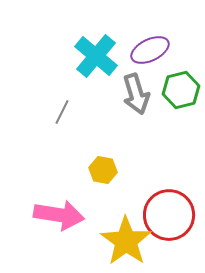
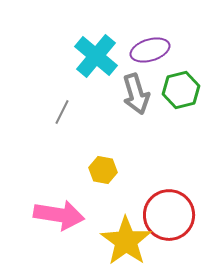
purple ellipse: rotated 9 degrees clockwise
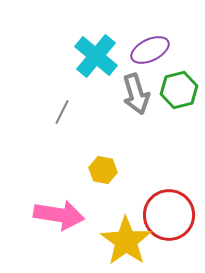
purple ellipse: rotated 9 degrees counterclockwise
green hexagon: moved 2 px left
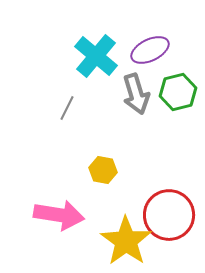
green hexagon: moved 1 px left, 2 px down
gray line: moved 5 px right, 4 px up
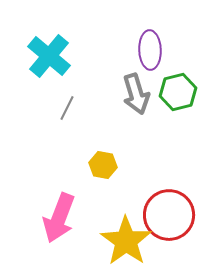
purple ellipse: rotated 66 degrees counterclockwise
cyan cross: moved 47 px left
yellow hexagon: moved 5 px up
pink arrow: moved 3 px down; rotated 102 degrees clockwise
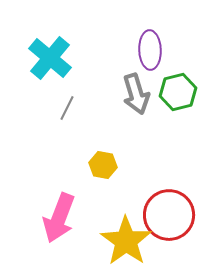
cyan cross: moved 1 px right, 2 px down
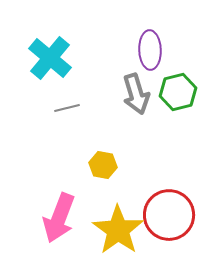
gray line: rotated 50 degrees clockwise
yellow star: moved 8 px left, 11 px up
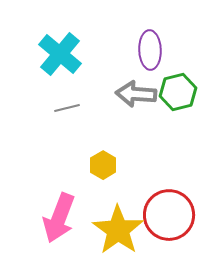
cyan cross: moved 10 px right, 4 px up
gray arrow: rotated 111 degrees clockwise
yellow hexagon: rotated 20 degrees clockwise
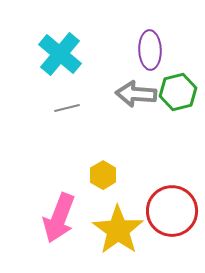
yellow hexagon: moved 10 px down
red circle: moved 3 px right, 4 px up
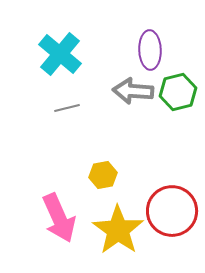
gray arrow: moved 3 px left, 3 px up
yellow hexagon: rotated 20 degrees clockwise
pink arrow: rotated 45 degrees counterclockwise
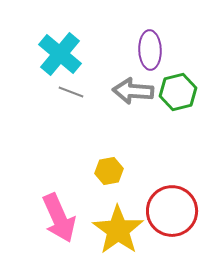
gray line: moved 4 px right, 16 px up; rotated 35 degrees clockwise
yellow hexagon: moved 6 px right, 4 px up
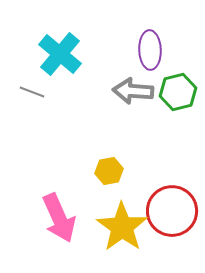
gray line: moved 39 px left
yellow star: moved 4 px right, 3 px up
